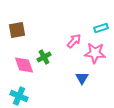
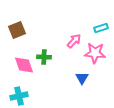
brown square: rotated 12 degrees counterclockwise
green cross: rotated 32 degrees clockwise
cyan cross: rotated 36 degrees counterclockwise
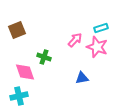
pink arrow: moved 1 px right, 1 px up
pink star: moved 2 px right, 6 px up; rotated 15 degrees clockwise
green cross: rotated 16 degrees clockwise
pink diamond: moved 1 px right, 7 px down
blue triangle: rotated 48 degrees clockwise
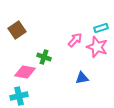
brown square: rotated 12 degrees counterclockwise
pink diamond: rotated 60 degrees counterclockwise
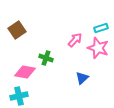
pink star: moved 1 px right, 1 px down
green cross: moved 2 px right, 1 px down
blue triangle: rotated 32 degrees counterclockwise
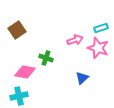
pink arrow: rotated 28 degrees clockwise
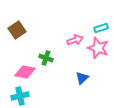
cyan cross: moved 1 px right
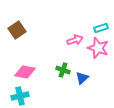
green cross: moved 17 px right, 12 px down
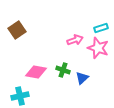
pink diamond: moved 11 px right
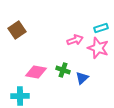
cyan cross: rotated 12 degrees clockwise
